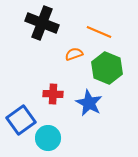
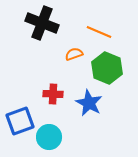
blue square: moved 1 px left, 1 px down; rotated 16 degrees clockwise
cyan circle: moved 1 px right, 1 px up
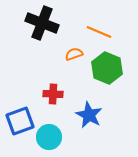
blue star: moved 12 px down
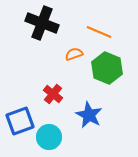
red cross: rotated 36 degrees clockwise
